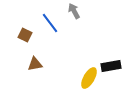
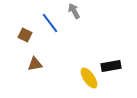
yellow ellipse: rotated 65 degrees counterclockwise
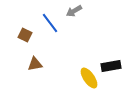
gray arrow: rotated 91 degrees counterclockwise
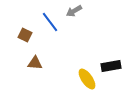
blue line: moved 1 px up
brown triangle: moved 1 px up; rotated 14 degrees clockwise
yellow ellipse: moved 2 px left, 1 px down
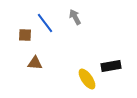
gray arrow: moved 1 px right, 6 px down; rotated 91 degrees clockwise
blue line: moved 5 px left, 1 px down
brown square: rotated 24 degrees counterclockwise
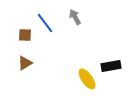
brown triangle: moved 10 px left; rotated 35 degrees counterclockwise
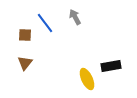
brown triangle: rotated 21 degrees counterclockwise
yellow ellipse: rotated 10 degrees clockwise
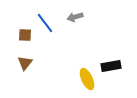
gray arrow: rotated 77 degrees counterclockwise
